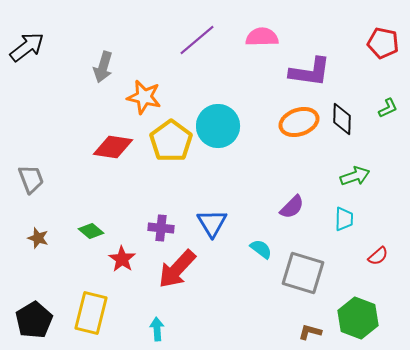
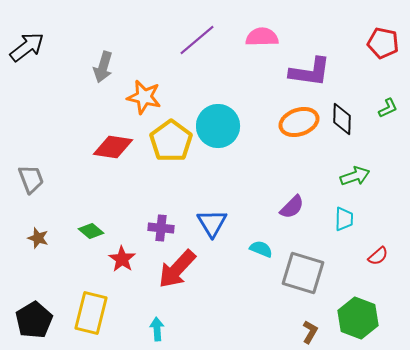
cyan semicircle: rotated 15 degrees counterclockwise
brown L-shape: rotated 105 degrees clockwise
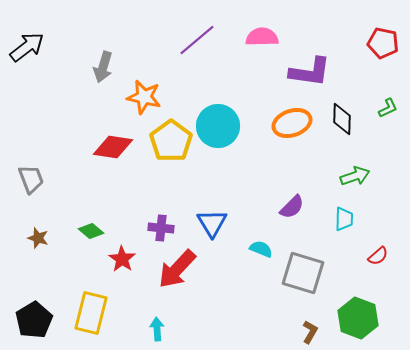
orange ellipse: moved 7 px left, 1 px down
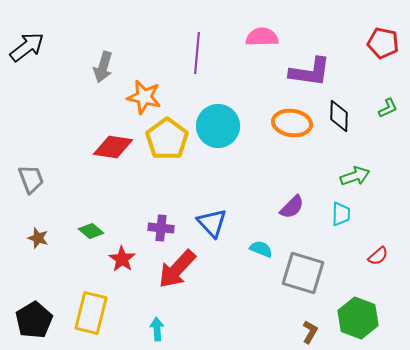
purple line: moved 13 px down; rotated 45 degrees counterclockwise
black diamond: moved 3 px left, 3 px up
orange ellipse: rotated 27 degrees clockwise
yellow pentagon: moved 4 px left, 2 px up
cyan trapezoid: moved 3 px left, 5 px up
blue triangle: rotated 12 degrees counterclockwise
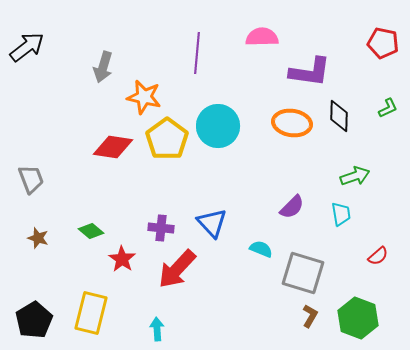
cyan trapezoid: rotated 10 degrees counterclockwise
brown L-shape: moved 16 px up
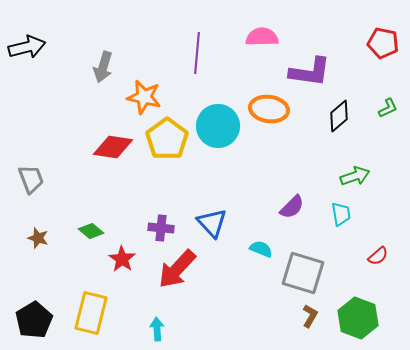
black arrow: rotated 24 degrees clockwise
black diamond: rotated 48 degrees clockwise
orange ellipse: moved 23 px left, 14 px up
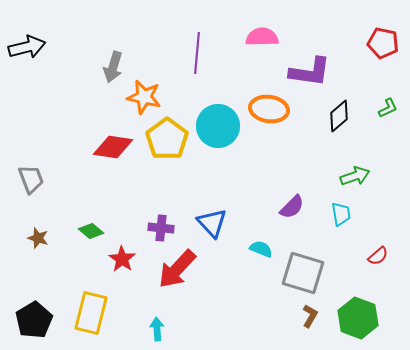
gray arrow: moved 10 px right
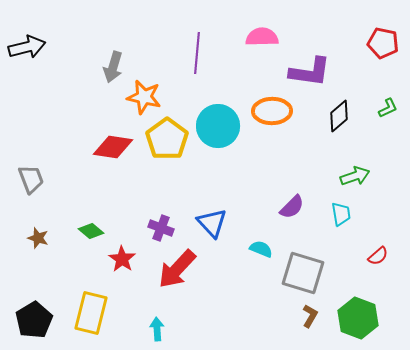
orange ellipse: moved 3 px right, 2 px down; rotated 9 degrees counterclockwise
purple cross: rotated 15 degrees clockwise
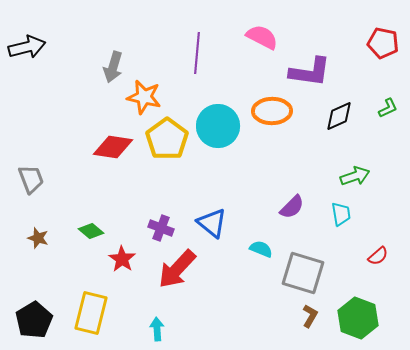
pink semicircle: rotated 28 degrees clockwise
black diamond: rotated 16 degrees clockwise
blue triangle: rotated 8 degrees counterclockwise
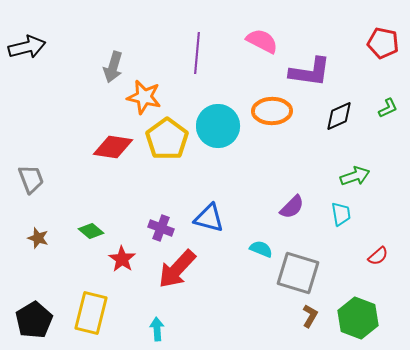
pink semicircle: moved 4 px down
blue triangle: moved 3 px left, 5 px up; rotated 24 degrees counterclockwise
gray square: moved 5 px left
